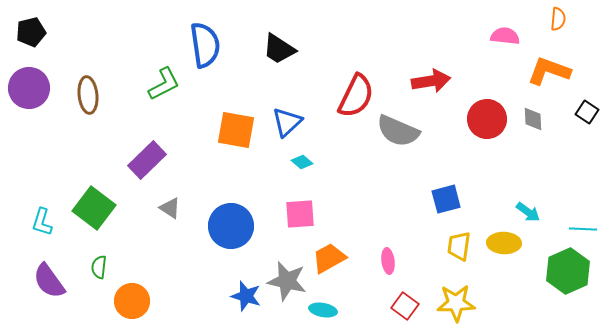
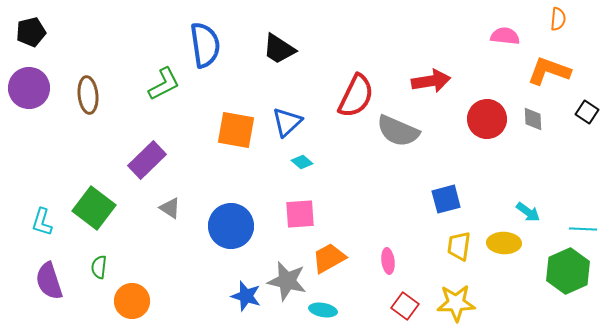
purple semicircle: rotated 18 degrees clockwise
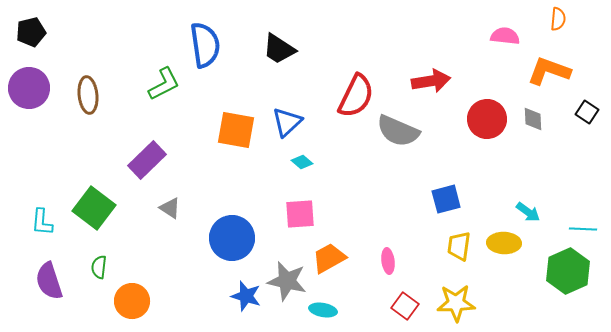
cyan L-shape: rotated 12 degrees counterclockwise
blue circle: moved 1 px right, 12 px down
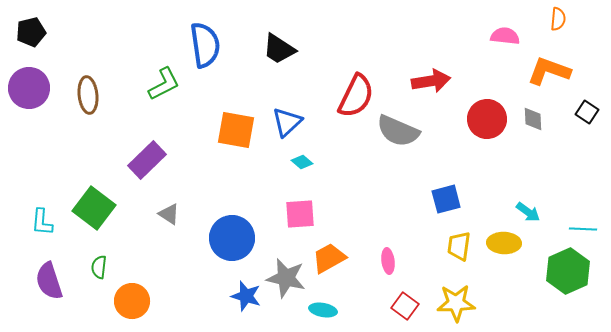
gray triangle: moved 1 px left, 6 px down
gray star: moved 1 px left, 3 px up
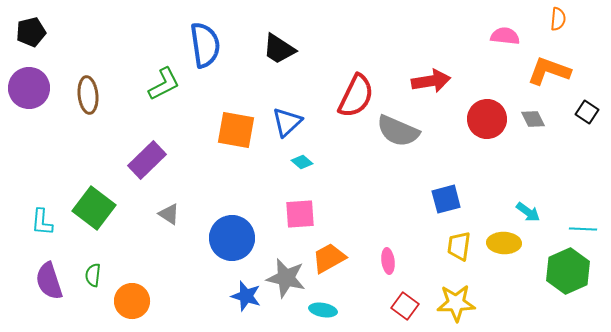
gray diamond: rotated 25 degrees counterclockwise
green semicircle: moved 6 px left, 8 px down
